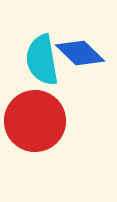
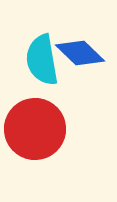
red circle: moved 8 px down
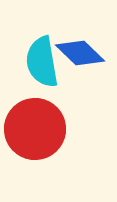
cyan semicircle: moved 2 px down
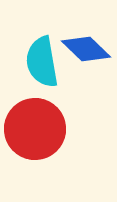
blue diamond: moved 6 px right, 4 px up
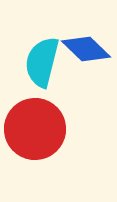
cyan semicircle: rotated 24 degrees clockwise
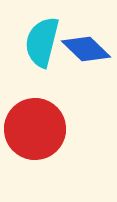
cyan semicircle: moved 20 px up
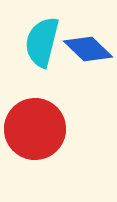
blue diamond: moved 2 px right
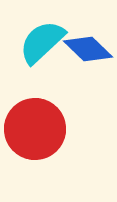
cyan semicircle: rotated 33 degrees clockwise
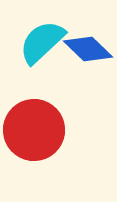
red circle: moved 1 px left, 1 px down
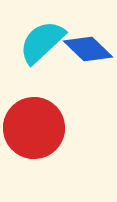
red circle: moved 2 px up
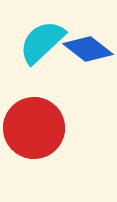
blue diamond: rotated 6 degrees counterclockwise
